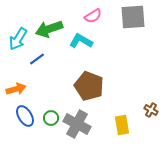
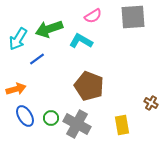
brown cross: moved 7 px up
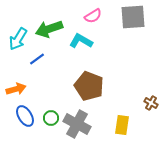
yellow rectangle: rotated 18 degrees clockwise
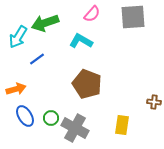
pink semicircle: moved 1 px left, 2 px up; rotated 18 degrees counterclockwise
green arrow: moved 4 px left, 6 px up
cyan arrow: moved 2 px up
brown pentagon: moved 2 px left, 2 px up
brown cross: moved 3 px right, 1 px up; rotated 24 degrees counterclockwise
gray cross: moved 2 px left, 4 px down
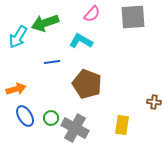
blue line: moved 15 px right, 3 px down; rotated 28 degrees clockwise
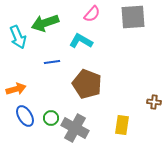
cyan arrow: rotated 55 degrees counterclockwise
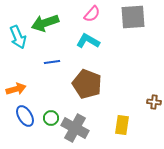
cyan L-shape: moved 7 px right
